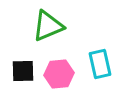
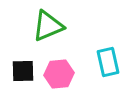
cyan rectangle: moved 8 px right, 2 px up
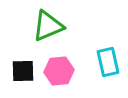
pink hexagon: moved 3 px up
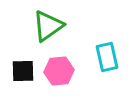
green triangle: rotated 12 degrees counterclockwise
cyan rectangle: moved 1 px left, 5 px up
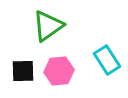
cyan rectangle: moved 3 px down; rotated 20 degrees counterclockwise
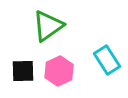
pink hexagon: rotated 20 degrees counterclockwise
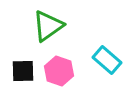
cyan rectangle: rotated 16 degrees counterclockwise
pink hexagon: rotated 16 degrees counterclockwise
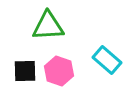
green triangle: rotated 32 degrees clockwise
black square: moved 2 px right
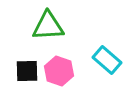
black square: moved 2 px right
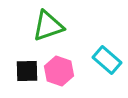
green triangle: rotated 16 degrees counterclockwise
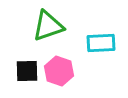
cyan rectangle: moved 6 px left, 17 px up; rotated 44 degrees counterclockwise
